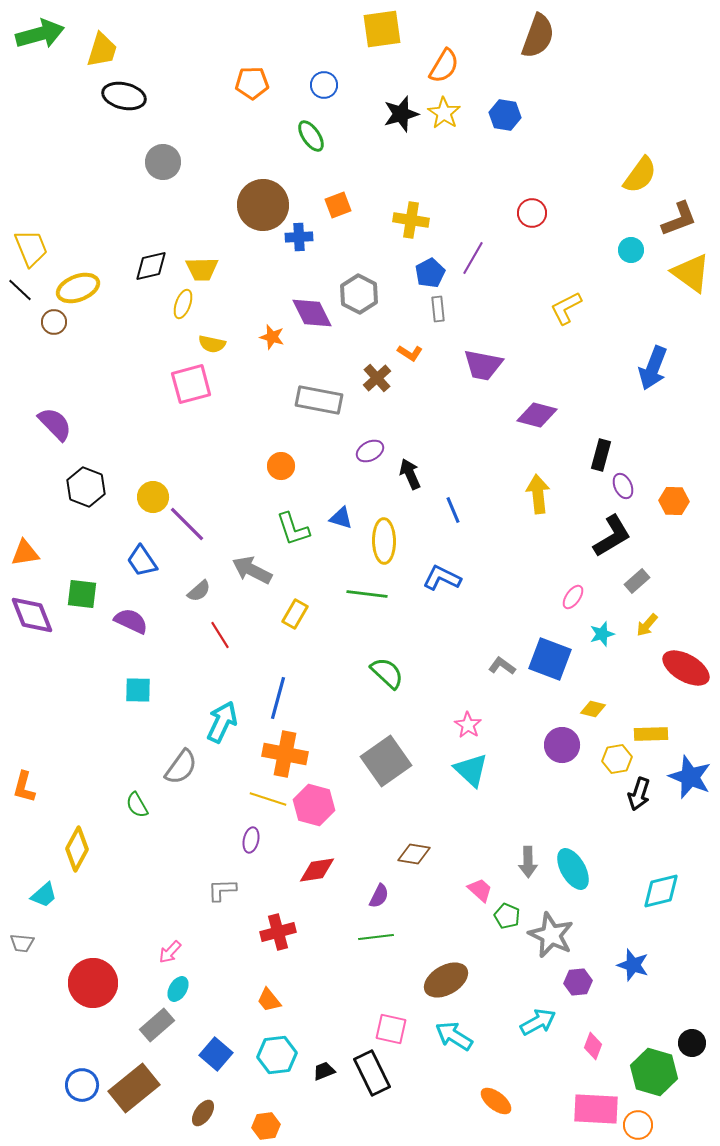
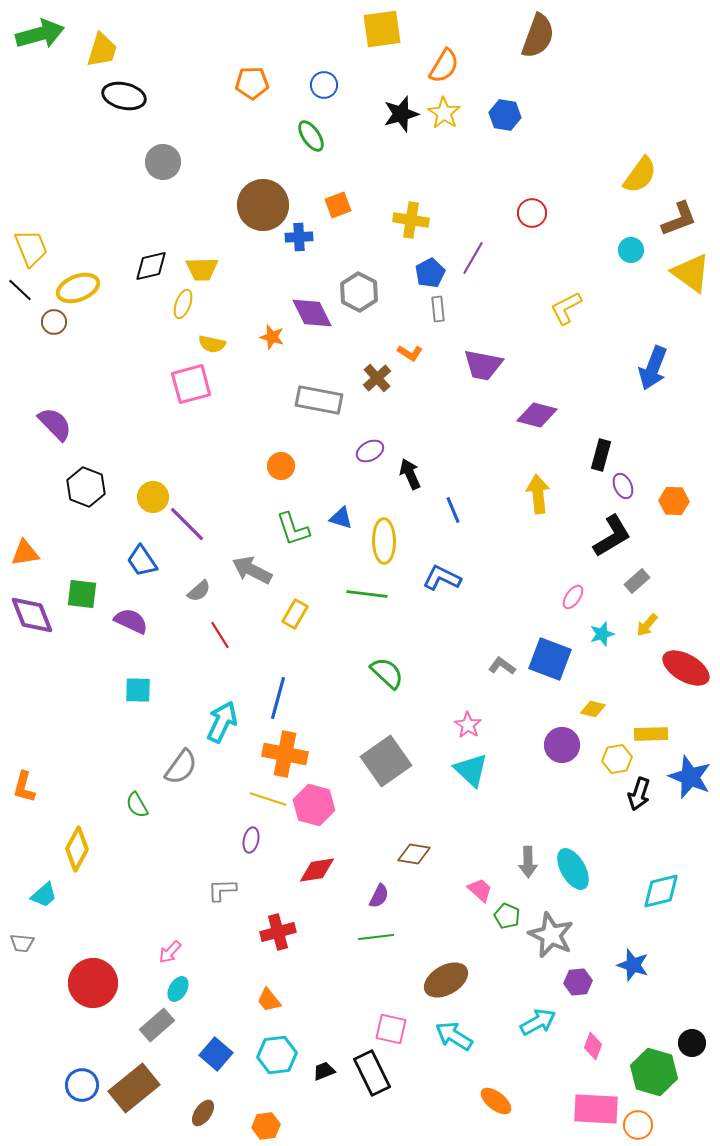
gray hexagon at (359, 294): moved 2 px up
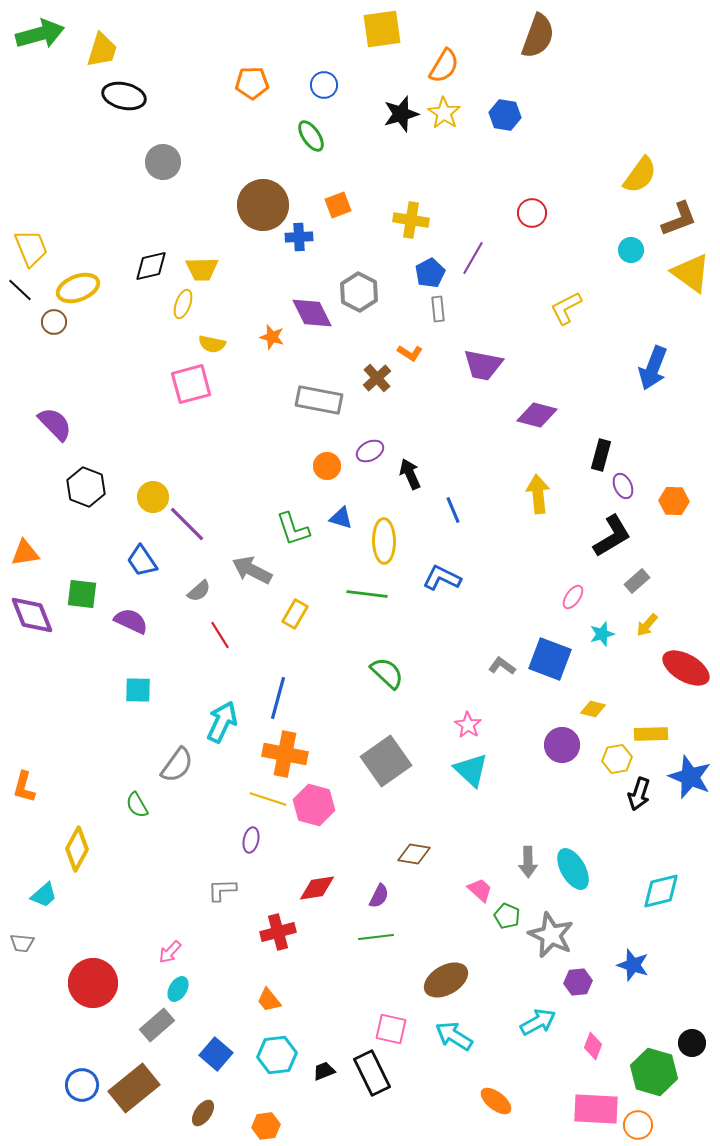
orange circle at (281, 466): moved 46 px right
gray semicircle at (181, 767): moved 4 px left, 2 px up
red diamond at (317, 870): moved 18 px down
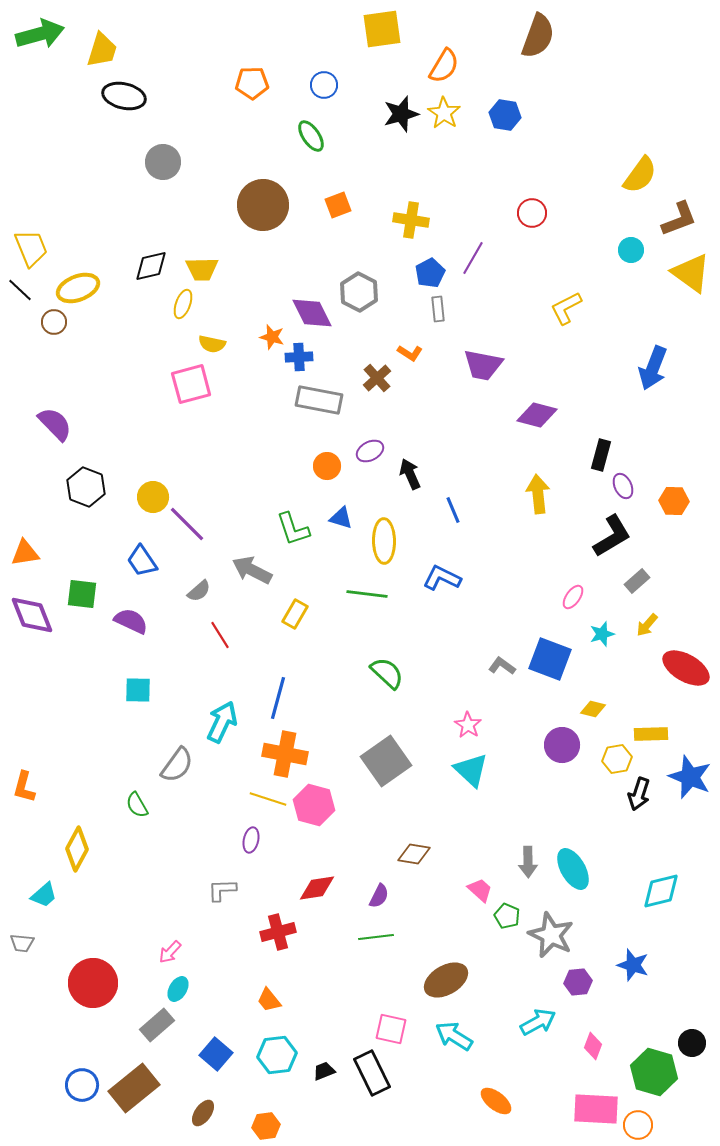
blue cross at (299, 237): moved 120 px down
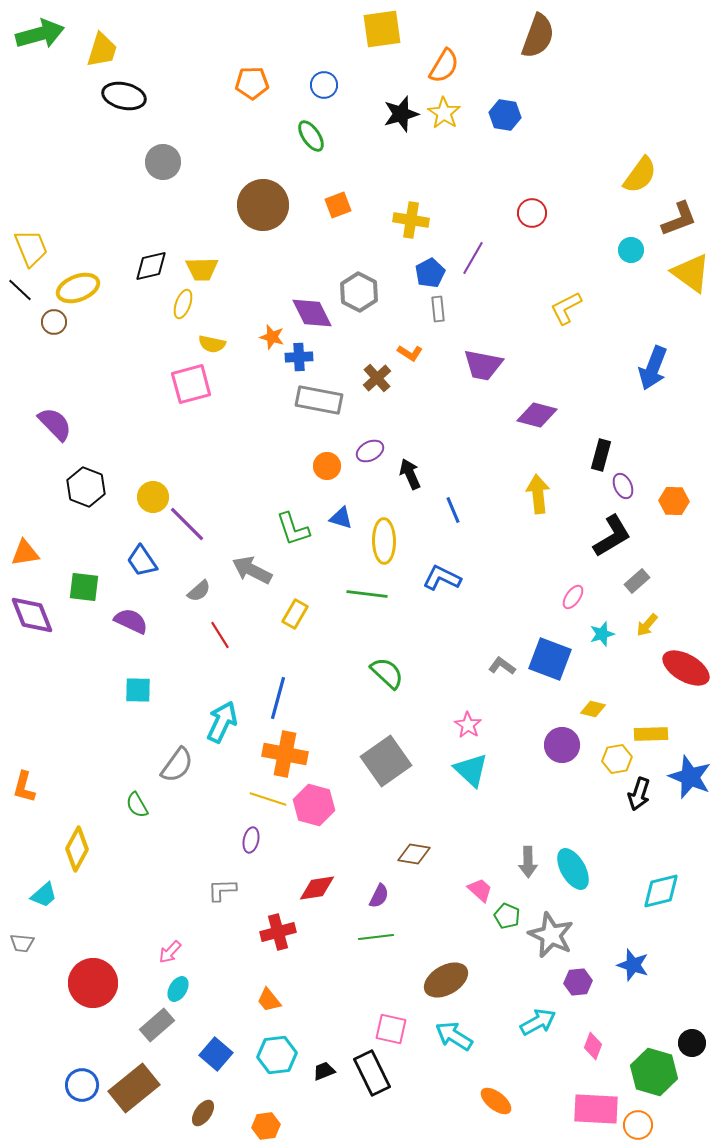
green square at (82, 594): moved 2 px right, 7 px up
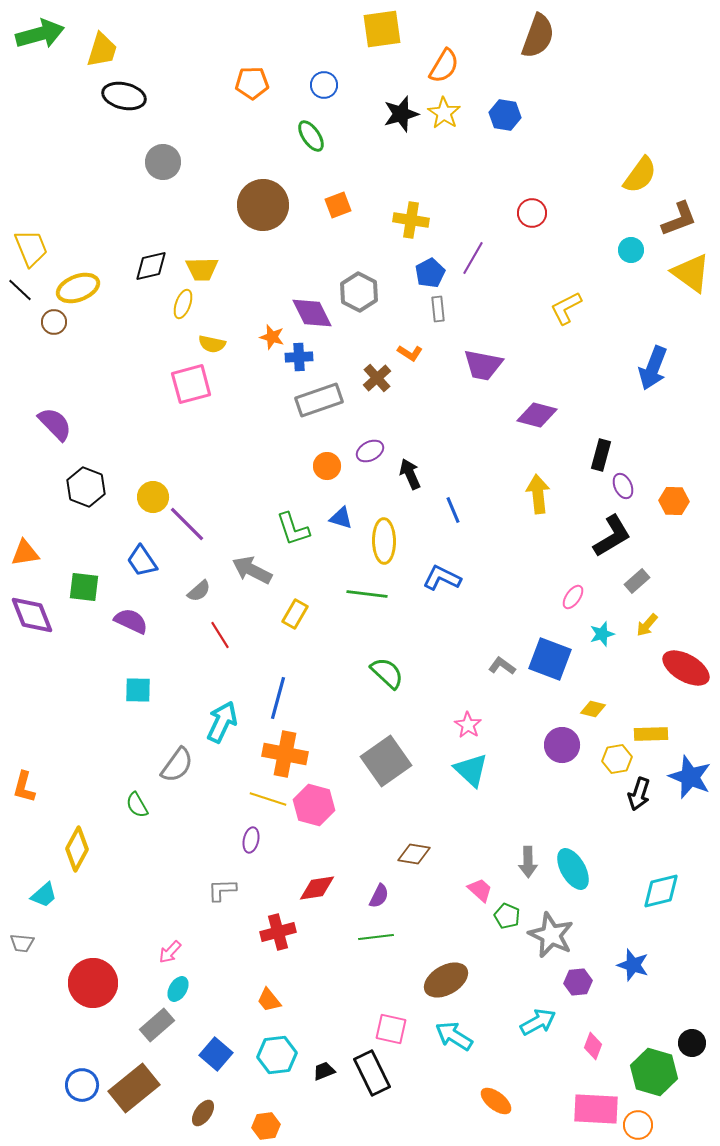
gray rectangle at (319, 400): rotated 30 degrees counterclockwise
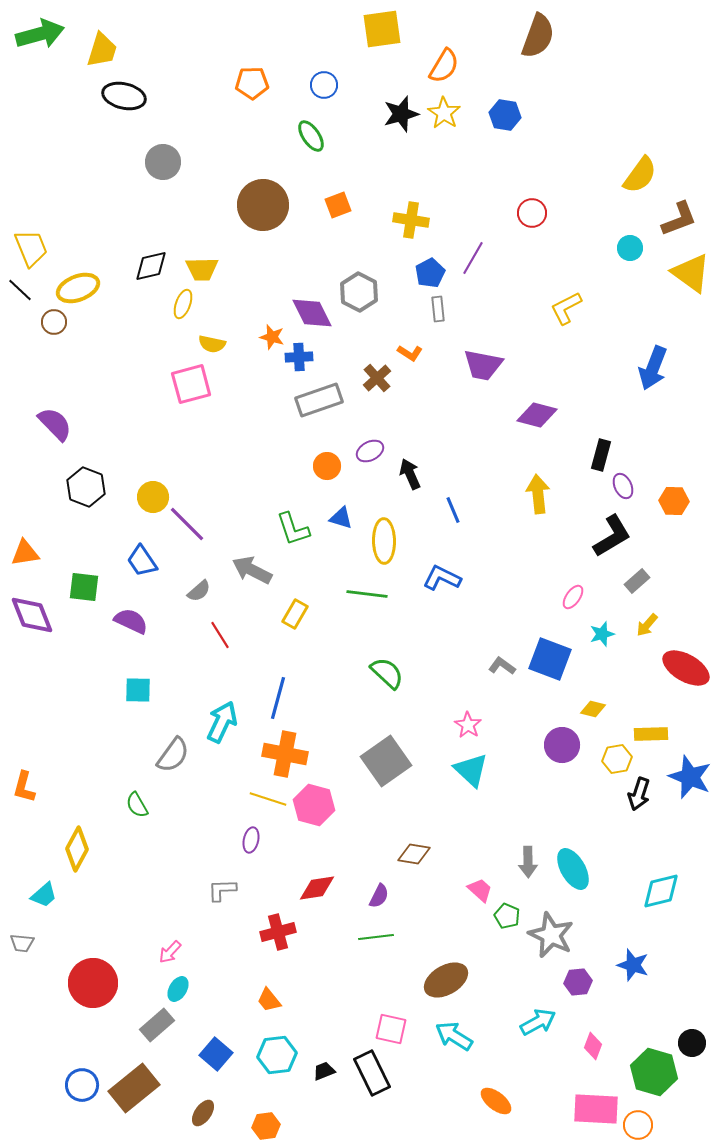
cyan circle at (631, 250): moved 1 px left, 2 px up
gray semicircle at (177, 765): moved 4 px left, 10 px up
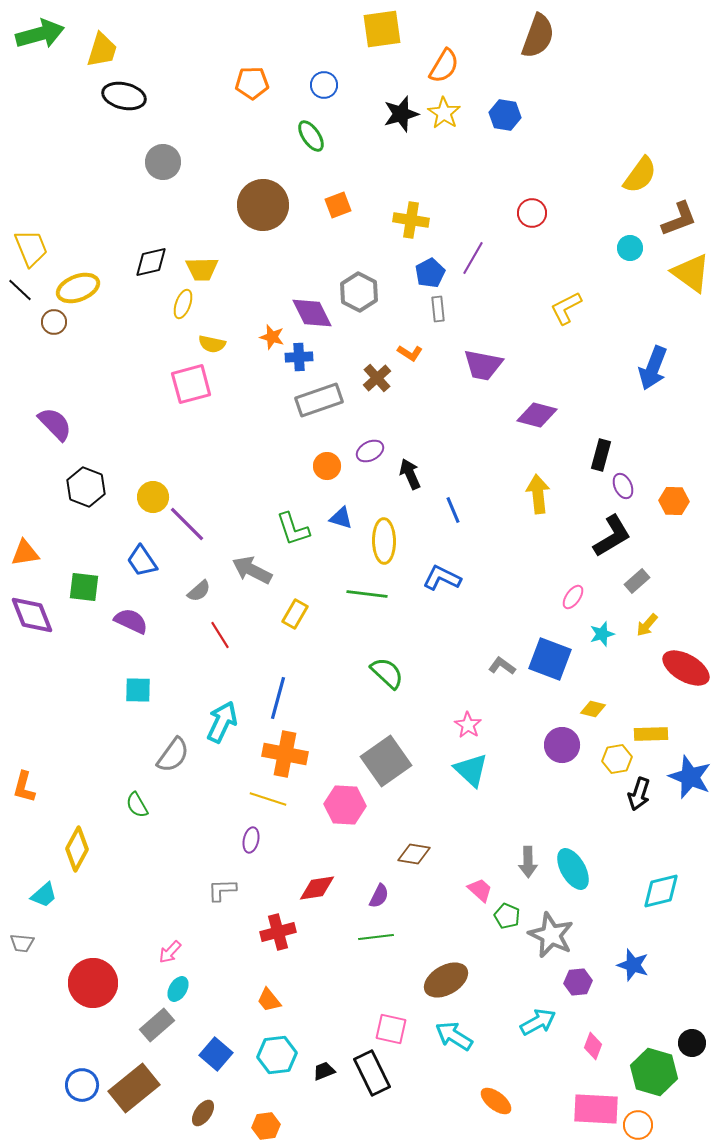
black diamond at (151, 266): moved 4 px up
pink hexagon at (314, 805): moved 31 px right; rotated 12 degrees counterclockwise
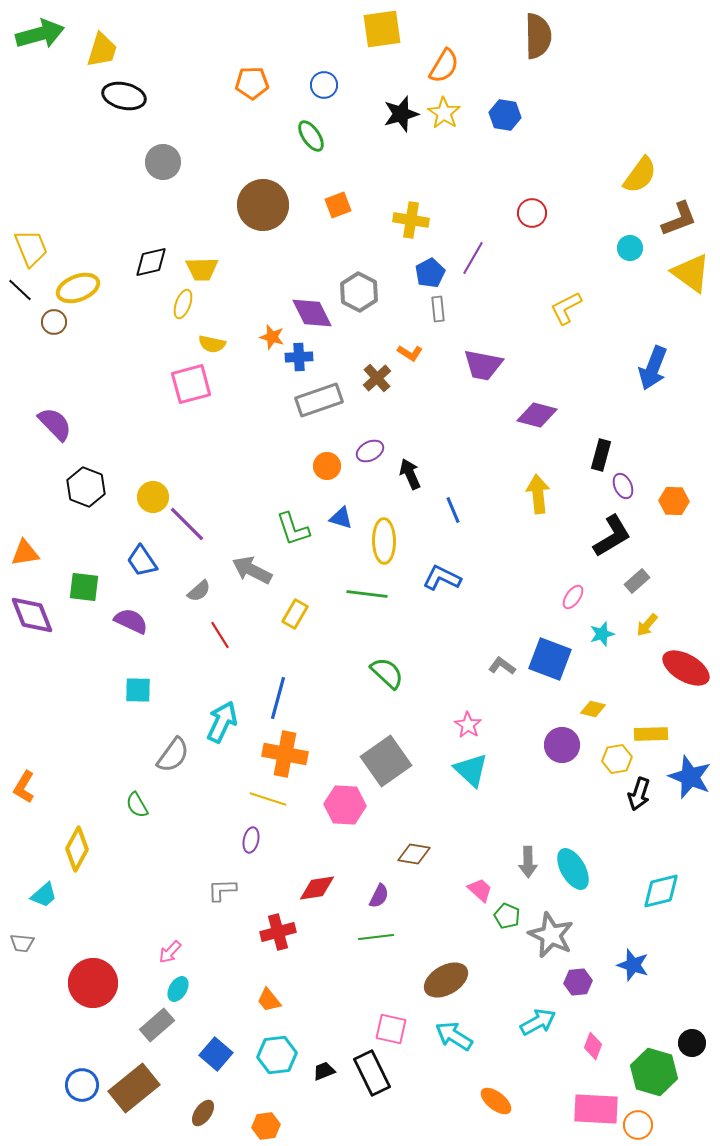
brown semicircle at (538, 36): rotated 21 degrees counterclockwise
orange L-shape at (24, 787): rotated 16 degrees clockwise
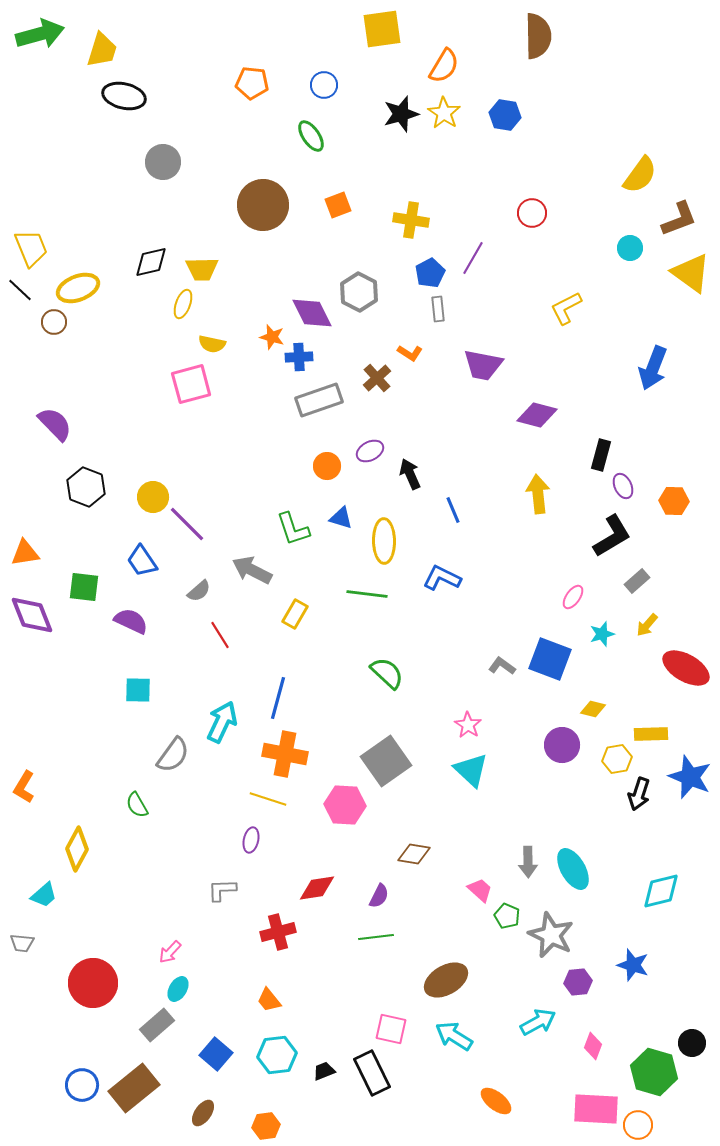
orange pentagon at (252, 83): rotated 8 degrees clockwise
